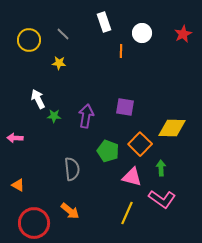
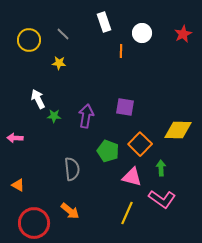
yellow diamond: moved 6 px right, 2 px down
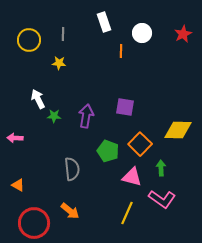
gray line: rotated 48 degrees clockwise
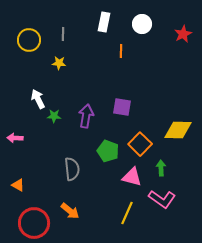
white rectangle: rotated 30 degrees clockwise
white circle: moved 9 px up
purple square: moved 3 px left
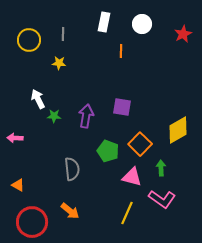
yellow diamond: rotated 32 degrees counterclockwise
red circle: moved 2 px left, 1 px up
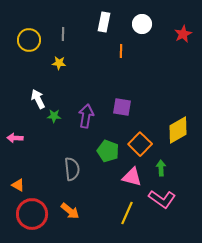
red circle: moved 8 px up
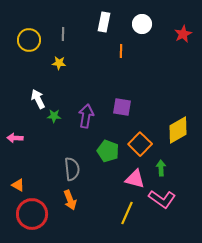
pink triangle: moved 3 px right, 2 px down
orange arrow: moved 11 px up; rotated 30 degrees clockwise
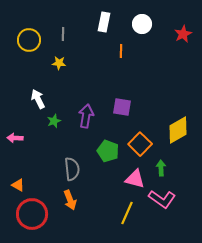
green star: moved 5 px down; rotated 24 degrees counterclockwise
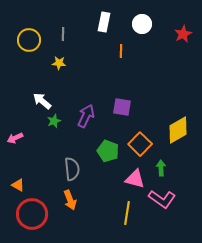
white arrow: moved 4 px right, 2 px down; rotated 24 degrees counterclockwise
purple arrow: rotated 15 degrees clockwise
pink arrow: rotated 28 degrees counterclockwise
yellow line: rotated 15 degrees counterclockwise
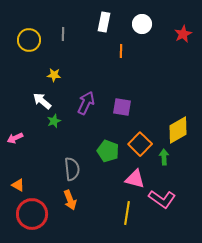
yellow star: moved 5 px left, 12 px down
purple arrow: moved 13 px up
green arrow: moved 3 px right, 11 px up
